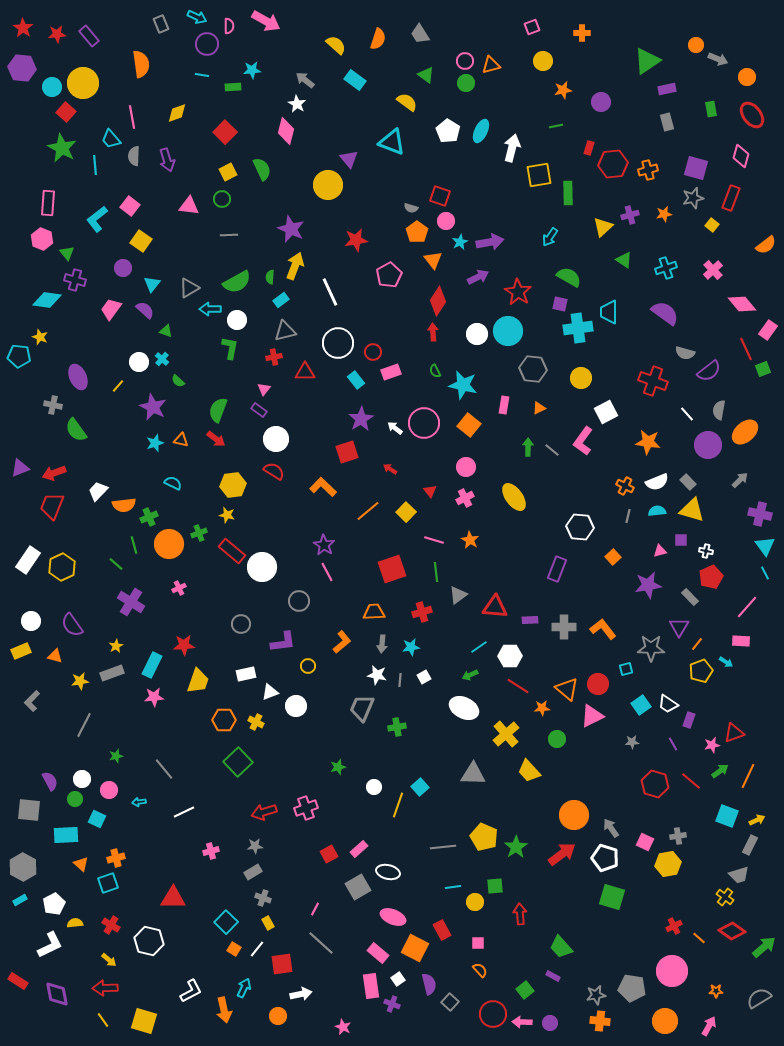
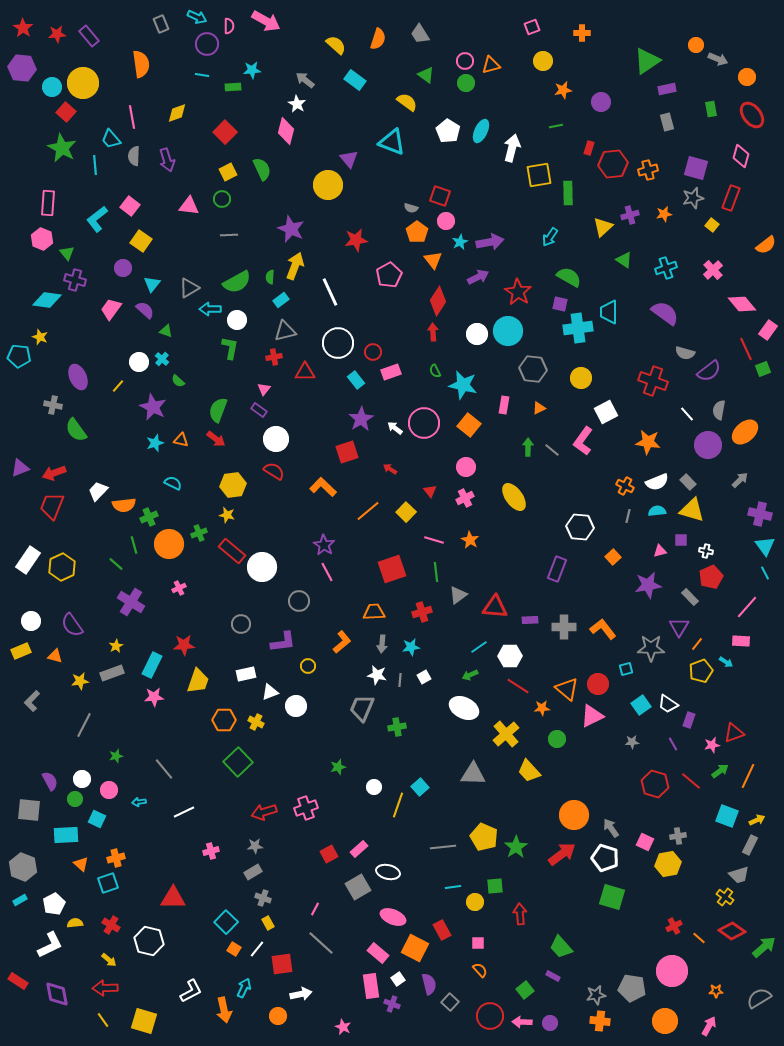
gray hexagon at (23, 867): rotated 8 degrees counterclockwise
red circle at (493, 1014): moved 3 px left, 2 px down
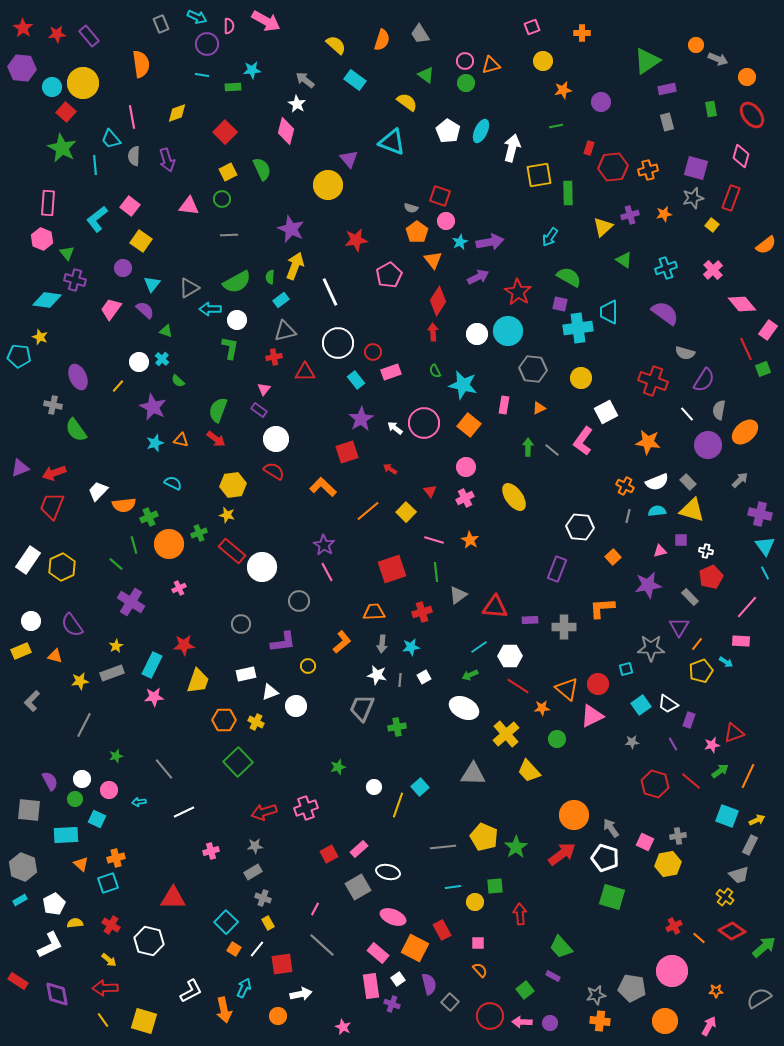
orange semicircle at (378, 39): moved 4 px right, 1 px down
red hexagon at (613, 164): moved 3 px down
purple semicircle at (709, 371): moved 5 px left, 9 px down; rotated 20 degrees counterclockwise
orange L-shape at (603, 629): moved 1 px left, 21 px up; rotated 56 degrees counterclockwise
gray line at (321, 943): moved 1 px right, 2 px down
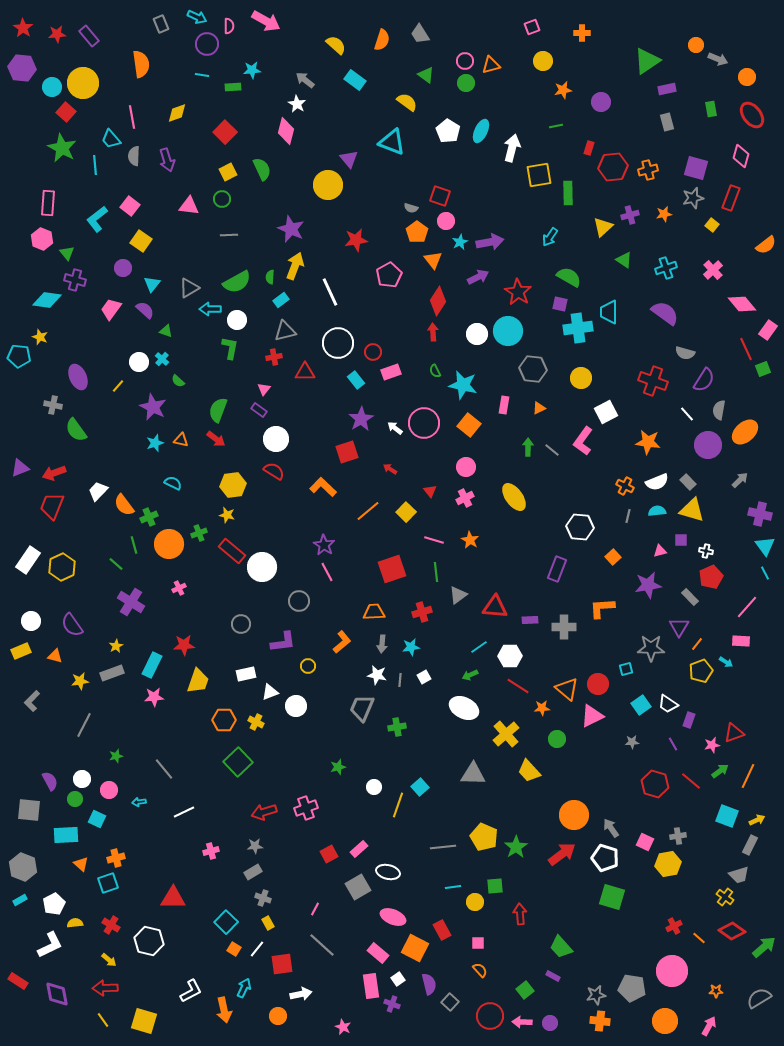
orange semicircle at (124, 505): rotated 60 degrees clockwise
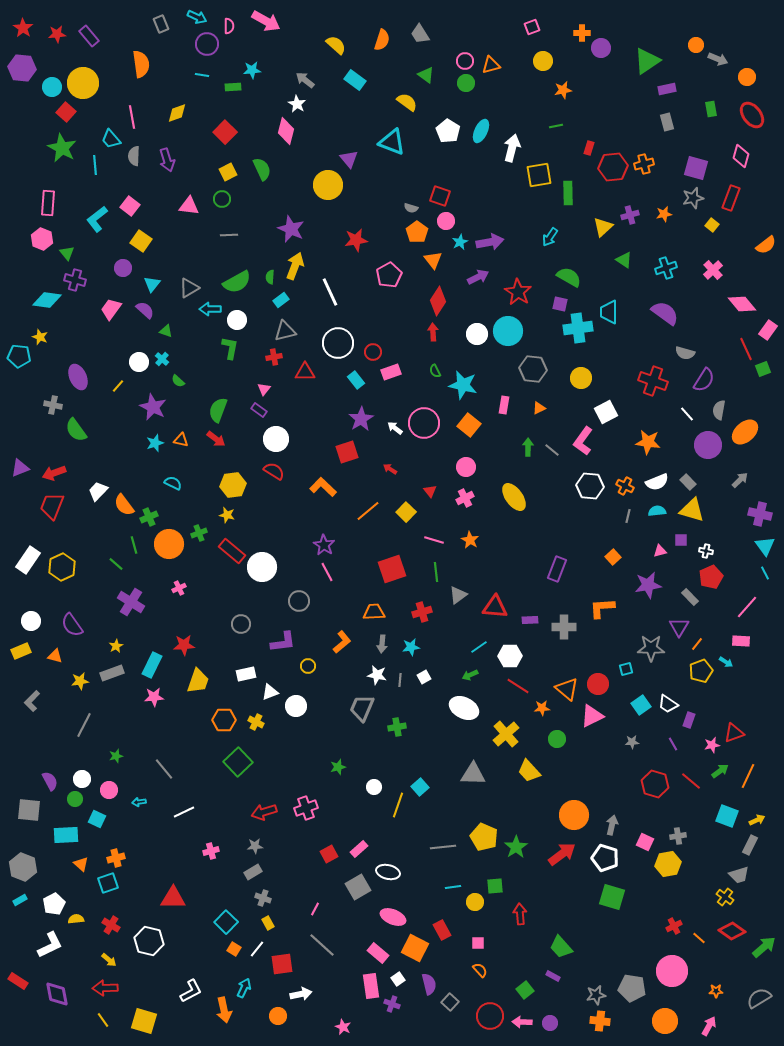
purple circle at (601, 102): moved 54 px up
orange cross at (648, 170): moved 4 px left, 6 px up
white hexagon at (580, 527): moved 10 px right, 41 px up
gray arrow at (611, 828): moved 1 px right, 3 px up; rotated 48 degrees clockwise
yellow semicircle at (75, 923): moved 1 px right, 4 px up
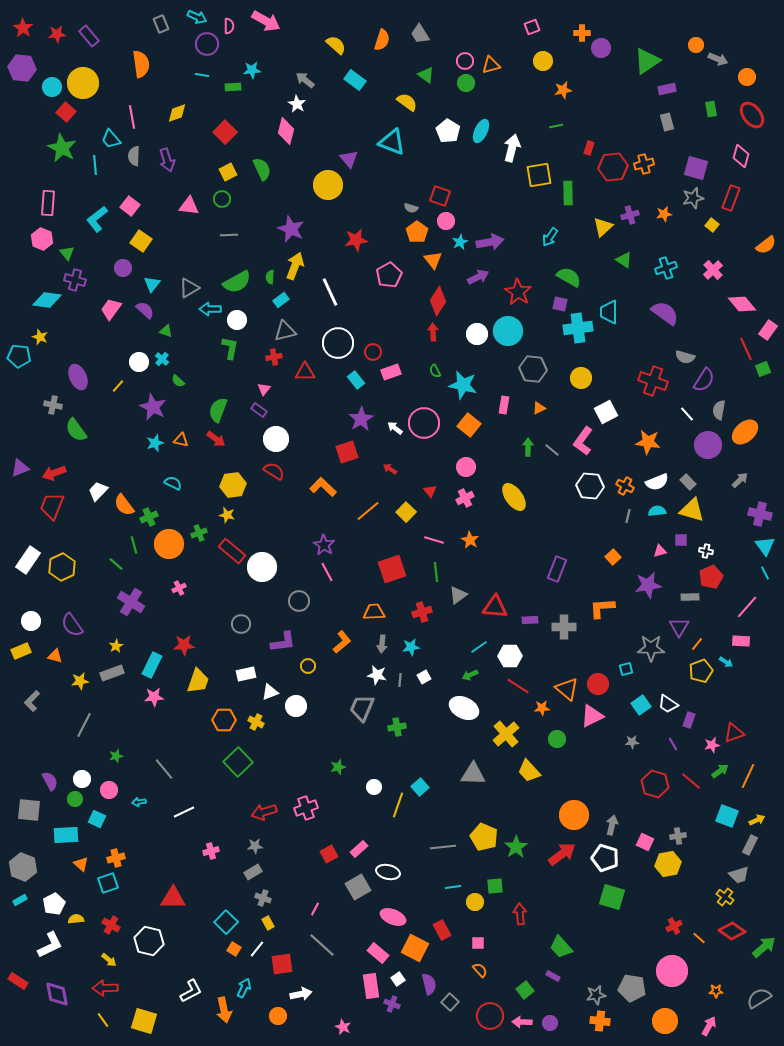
gray semicircle at (685, 353): moved 4 px down
gray rectangle at (690, 597): rotated 48 degrees counterclockwise
